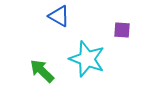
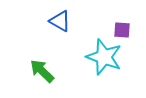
blue triangle: moved 1 px right, 5 px down
cyan star: moved 17 px right, 2 px up
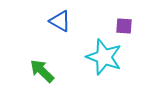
purple square: moved 2 px right, 4 px up
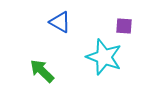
blue triangle: moved 1 px down
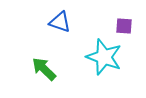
blue triangle: rotated 10 degrees counterclockwise
green arrow: moved 2 px right, 2 px up
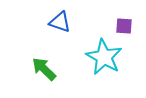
cyan star: rotated 9 degrees clockwise
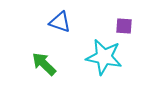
cyan star: rotated 18 degrees counterclockwise
green arrow: moved 5 px up
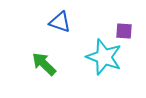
purple square: moved 5 px down
cyan star: rotated 9 degrees clockwise
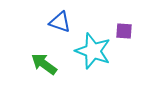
cyan star: moved 11 px left, 6 px up
green arrow: rotated 8 degrees counterclockwise
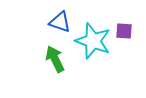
cyan star: moved 10 px up
green arrow: moved 11 px right, 5 px up; rotated 28 degrees clockwise
